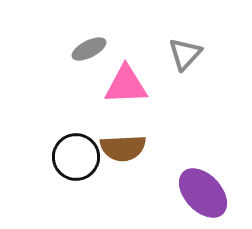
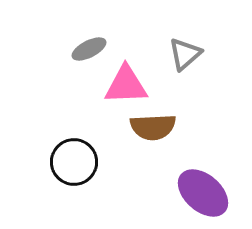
gray triangle: rotated 6 degrees clockwise
brown semicircle: moved 30 px right, 21 px up
black circle: moved 2 px left, 5 px down
purple ellipse: rotated 6 degrees counterclockwise
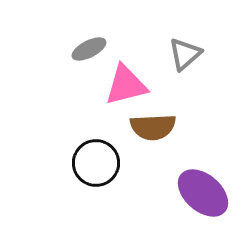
pink triangle: rotated 12 degrees counterclockwise
black circle: moved 22 px right, 1 px down
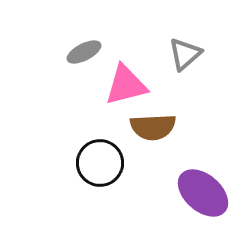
gray ellipse: moved 5 px left, 3 px down
black circle: moved 4 px right
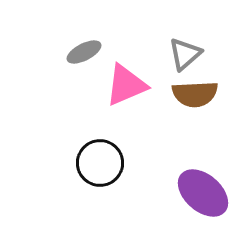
pink triangle: rotated 9 degrees counterclockwise
brown semicircle: moved 42 px right, 33 px up
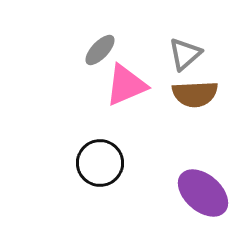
gray ellipse: moved 16 px right, 2 px up; rotated 20 degrees counterclockwise
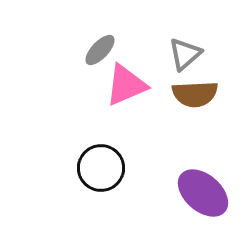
black circle: moved 1 px right, 5 px down
